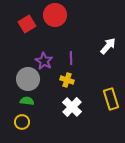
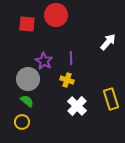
red circle: moved 1 px right
red square: rotated 36 degrees clockwise
white arrow: moved 4 px up
green semicircle: rotated 32 degrees clockwise
white cross: moved 5 px right, 1 px up
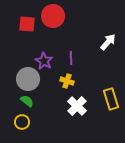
red circle: moved 3 px left, 1 px down
yellow cross: moved 1 px down
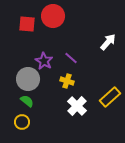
purple line: rotated 48 degrees counterclockwise
yellow rectangle: moved 1 px left, 2 px up; rotated 65 degrees clockwise
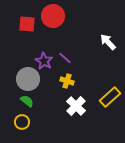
white arrow: rotated 84 degrees counterclockwise
purple line: moved 6 px left
white cross: moved 1 px left
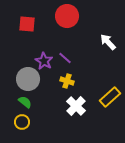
red circle: moved 14 px right
green semicircle: moved 2 px left, 1 px down
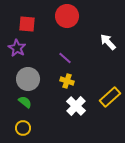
purple star: moved 27 px left, 13 px up
yellow circle: moved 1 px right, 6 px down
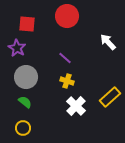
gray circle: moved 2 px left, 2 px up
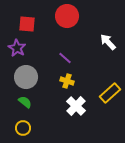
yellow rectangle: moved 4 px up
